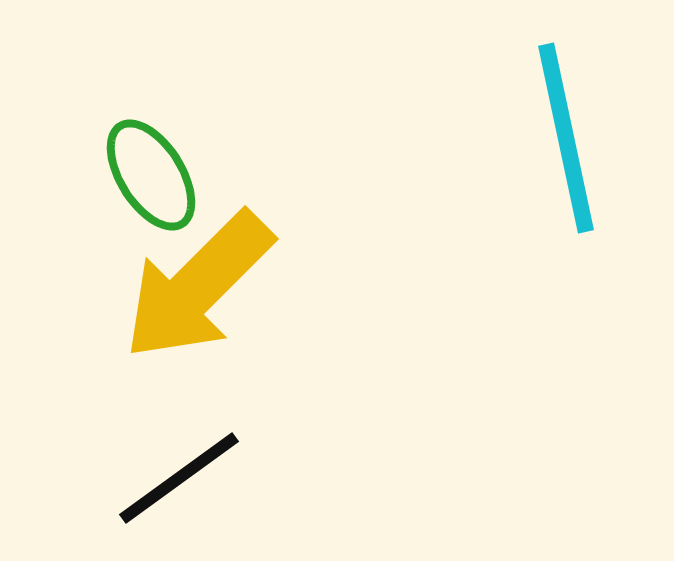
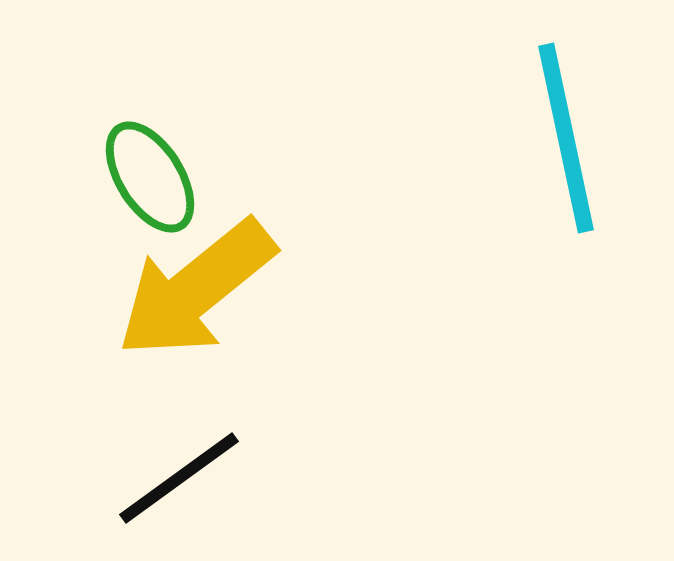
green ellipse: moved 1 px left, 2 px down
yellow arrow: moved 2 px left, 3 px down; rotated 6 degrees clockwise
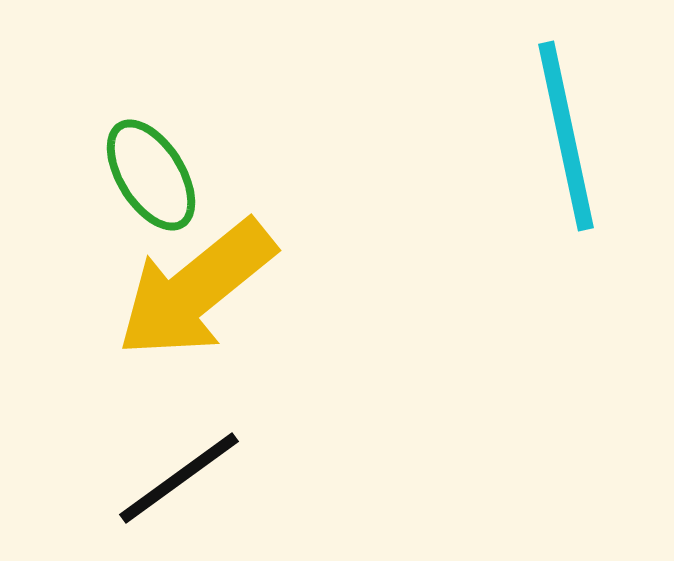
cyan line: moved 2 px up
green ellipse: moved 1 px right, 2 px up
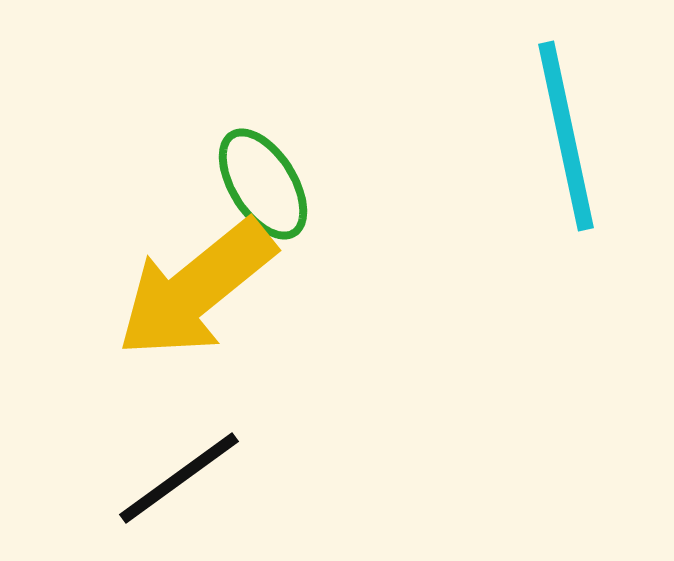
green ellipse: moved 112 px right, 9 px down
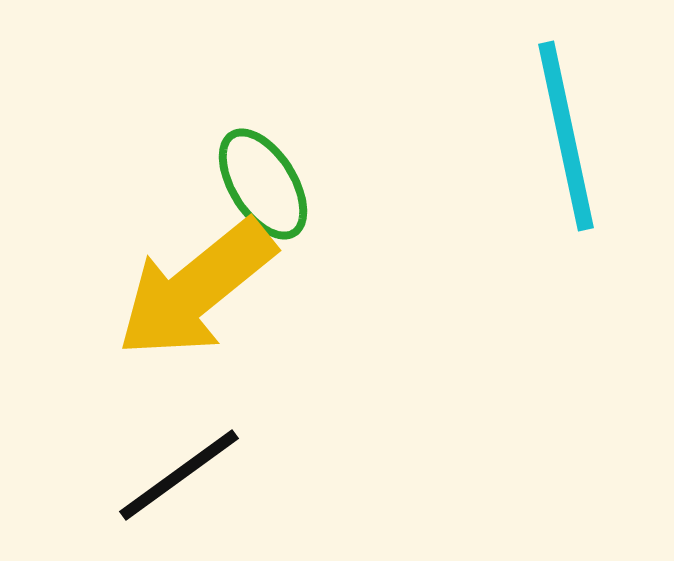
black line: moved 3 px up
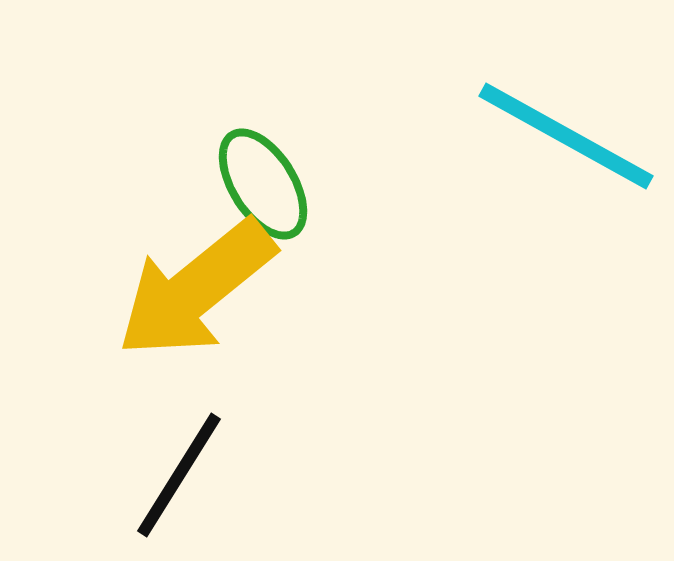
cyan line: rotated 49 degrees counterclockwise
black line: rotated 22 degrees counterclockwise
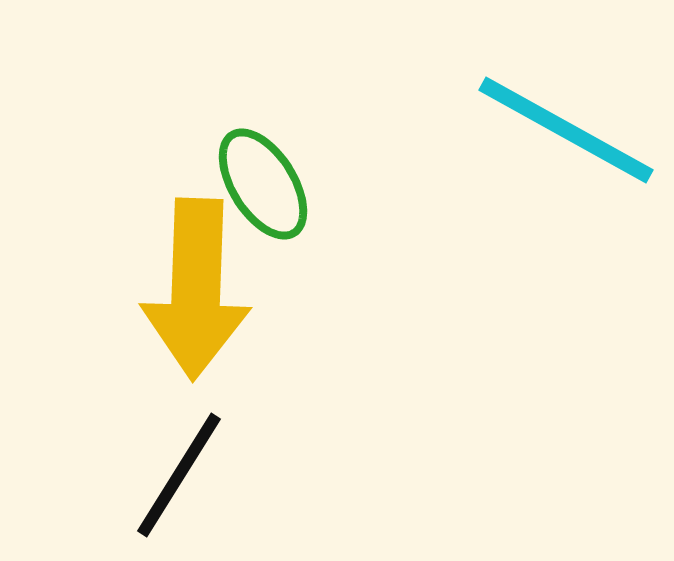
cyan line: moved 6 px up
yellow arrow: rotated 49 degrees counterclockwise
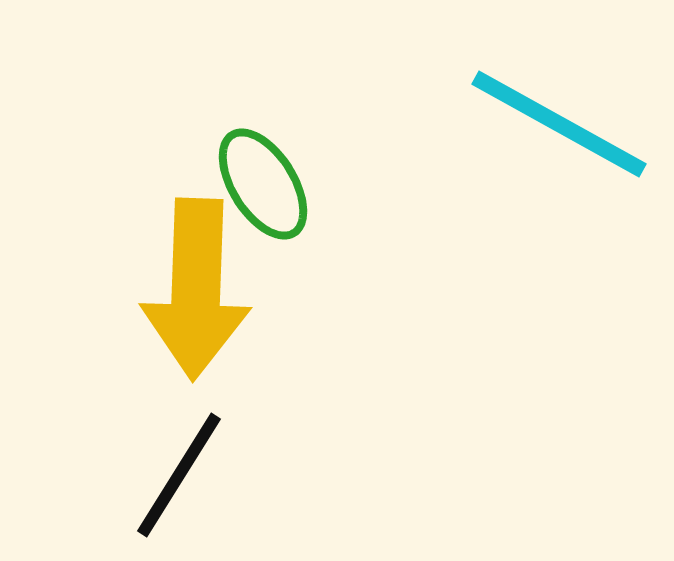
cyan line: moved 7 px left, 6 px up
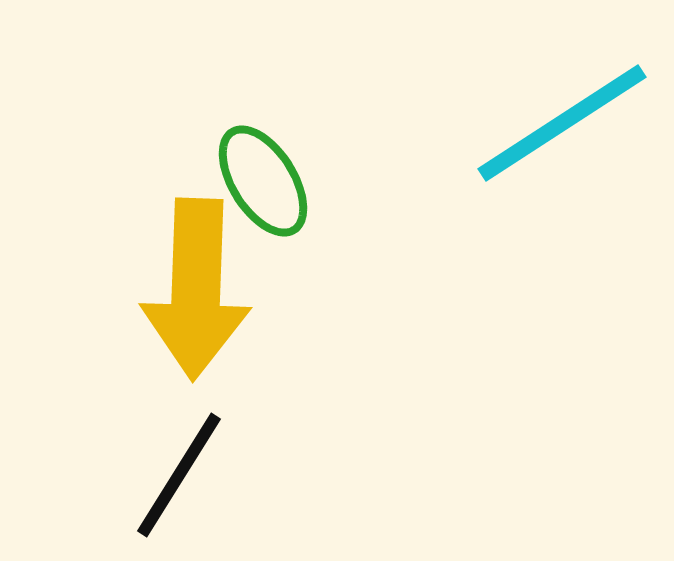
cyan line: moved 3 px right, 1 px up; rotated 62 degrees counterclockwise
green ellipse: moved 3 px up
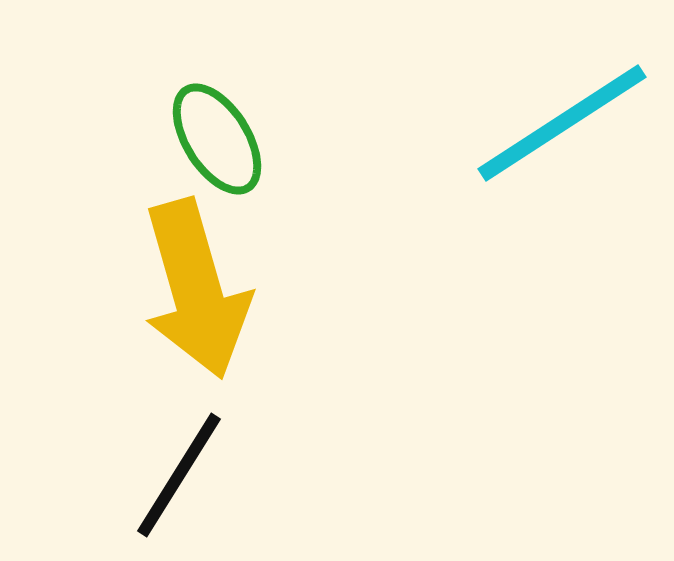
green ellipse: moved 46 px left, 42 px up
yellow arrow: rotated 18 degrees counterclockwise
